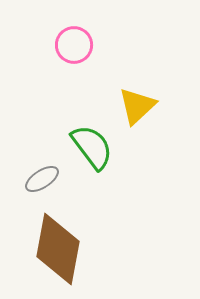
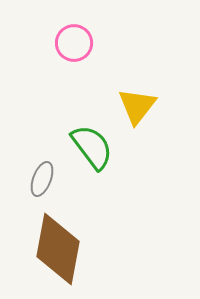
pink circle: moved 2 px up
yellow triangle: rotated 9 degrees counterclockwise
gray ellipse: rotated 36 degrees counterclockwise
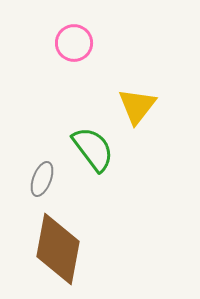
green semicircle: moved 1 px right, 2 px down
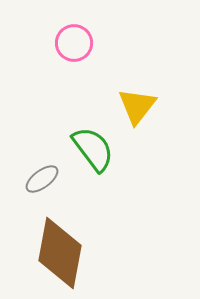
gray ellipse: rotated 32 degrees clockwise
brown diamond: moved 2 px right, 4 px down
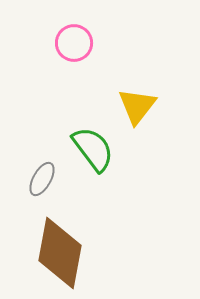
gray ellipse: rotated 24 degrees counterclockwise
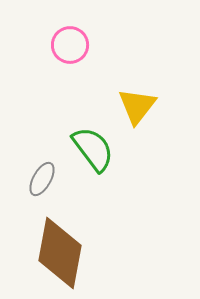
pink circle: moved 4 px left, 2 px down
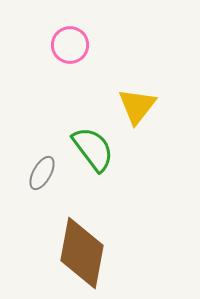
gray ellipse: moved 6 px up
brown diamond: moved 22 px right
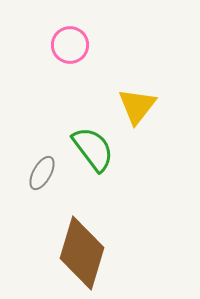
brown diamond: rotated 6 degrees clockwise
